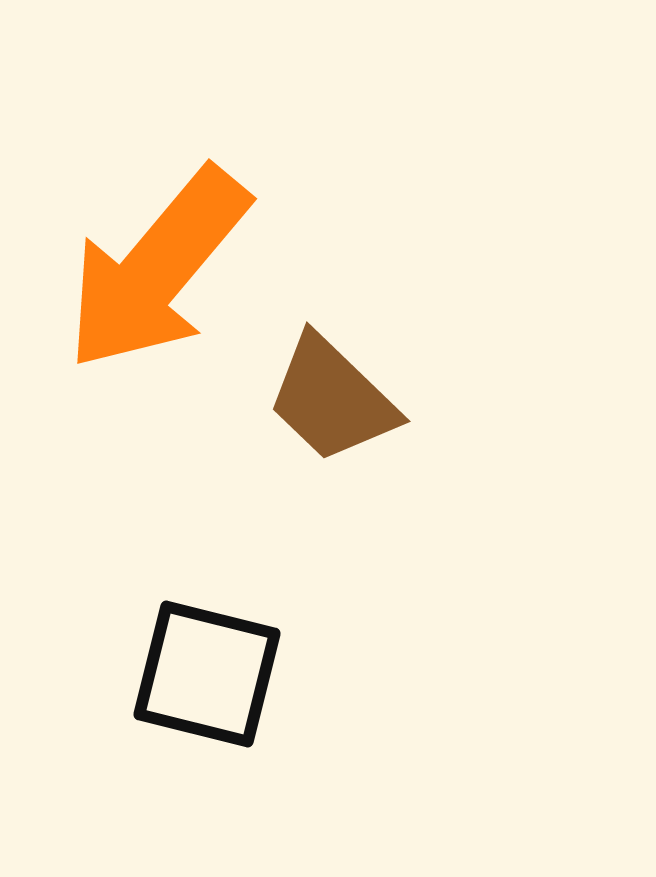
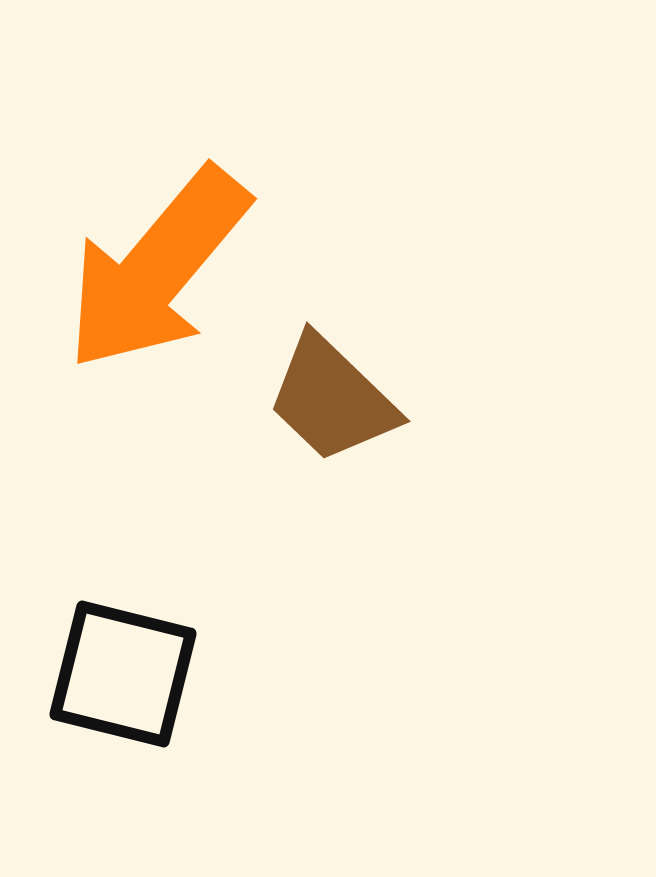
black square: moved 84 px left
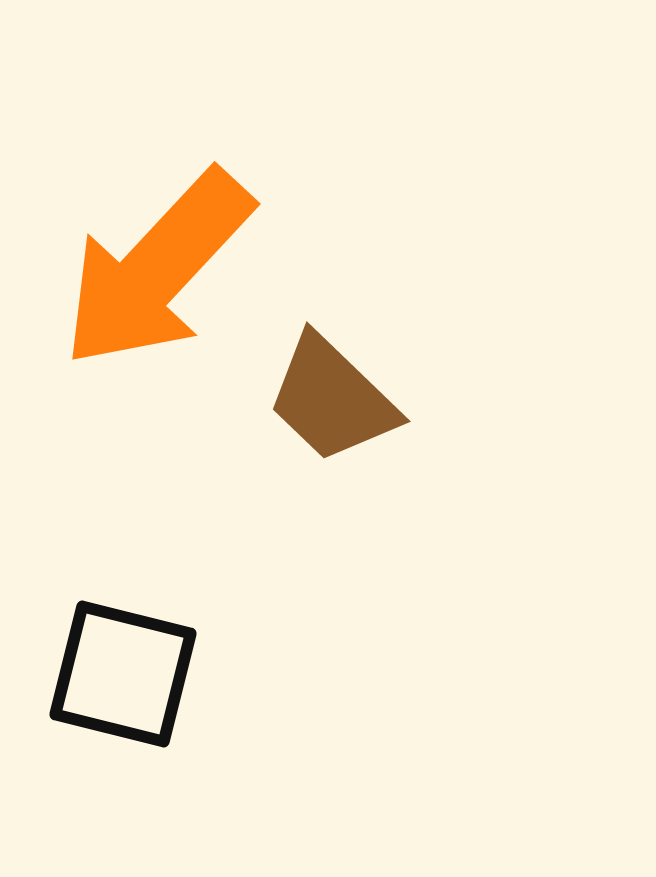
orange arrow: rotated 3 degrees clockwise
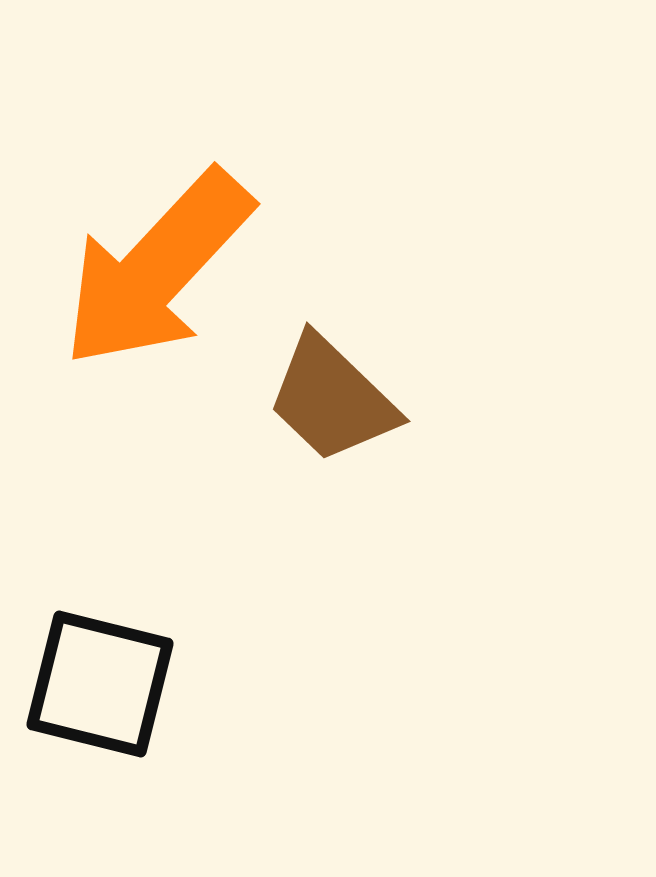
black square: moved 23 px left, 10 px down
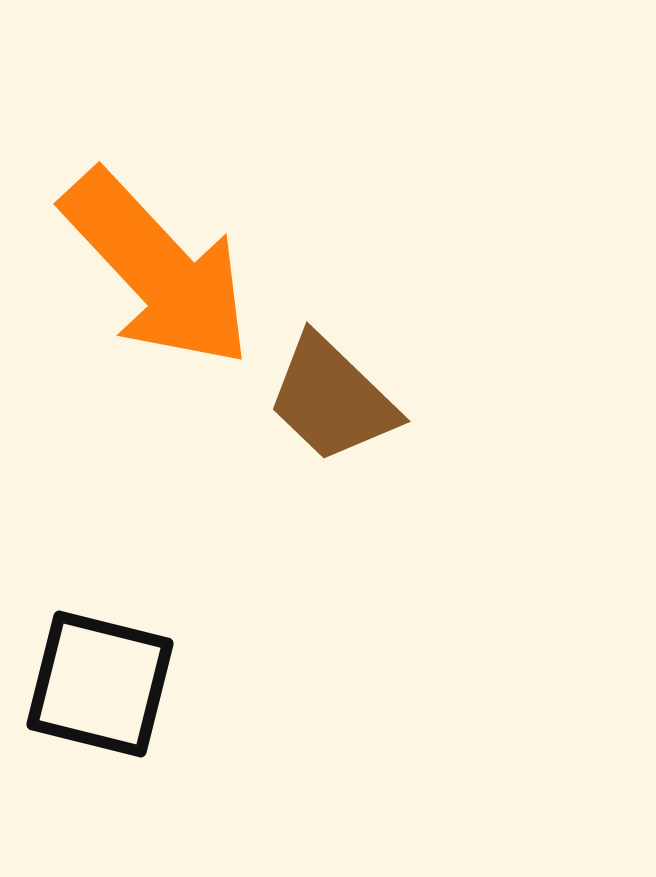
orange arrow: rotated 86 degrees counterclockwise
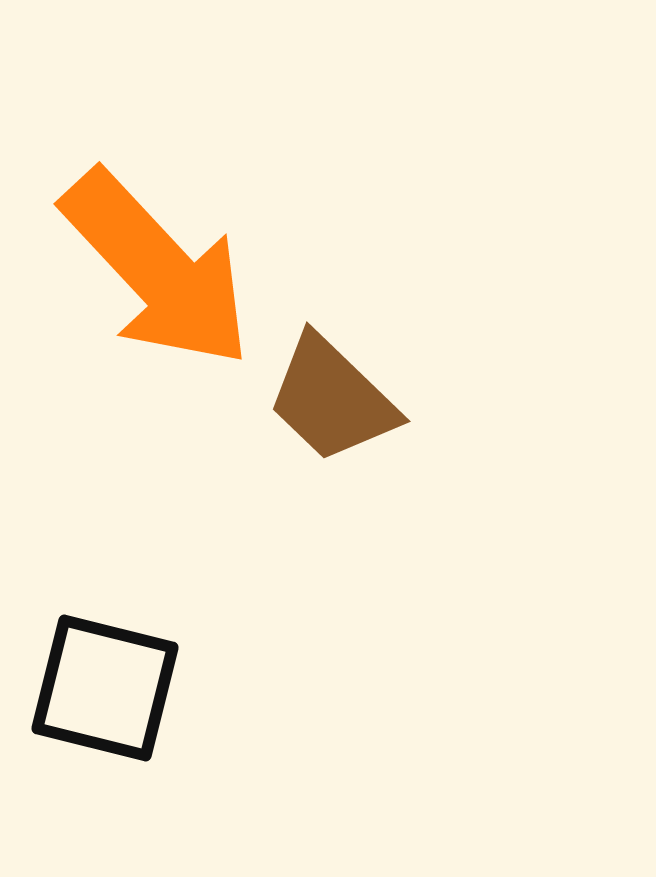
black square: moved 5 px right, 4 px down
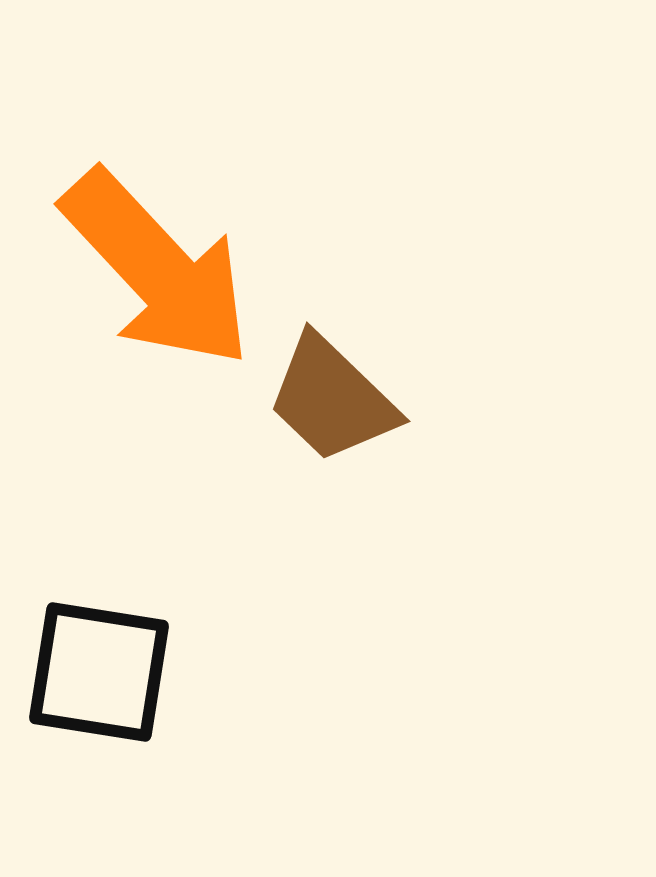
black square: moved 6 px left, 16 px up; rotated 5 degrees counterclockwise
